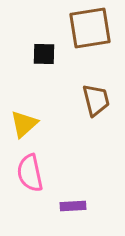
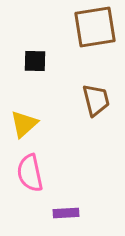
brown square: moved 5 px right, 1 px up
black square: moved 9 px left, 7 px down
purple rectangle: moved 7 px left, 7 px down
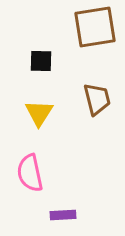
black square: moved 6 px right
brown trapezoid: moved 1 px right, 1 px up
yellow triangle: moved 15 px right, 11 px up; rotated 16 degrees counterclockwise
purple rectangle: moved 3 px left, 2 px down
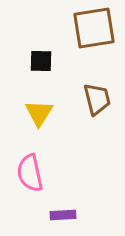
brown square: moved 1 px left, 1 px down
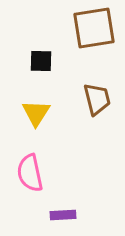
yellow triangle: moved 3 px left
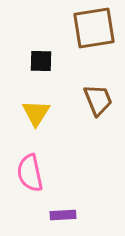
brown trapezoid: moved 1 px right, 1 px down; rotated 8 degrees counterclockwise
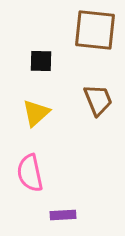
brown square: moved 1 px right, 2 px down; rotated 15 degrees clockwise
yellow triangle: rotated 16 degrees clockwise
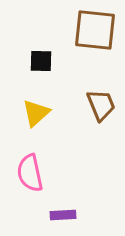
brown trapezoid: moved 3 px right, 5 px down
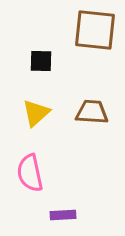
brown trapezoid: moved 9 px left, 7 px down; rotated 64 degrees counterclockwise
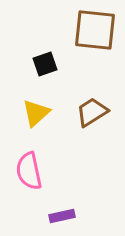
black square: moved 4 px right, 3 px down; rotated 20 degrees counterclockwise
brown trapezoid: rotated 36 degrees counterclockwise
pink semicircle: moved 1 px left, 2 px up
purple rectangle: moved 1 px left, 1 px down; rotated 10 degrees counterclockwise
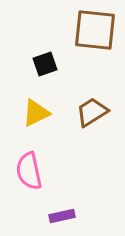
yellow triangle: rotated 16 degrees clockwise
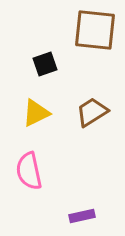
purple rectangle: moved 20 px right
